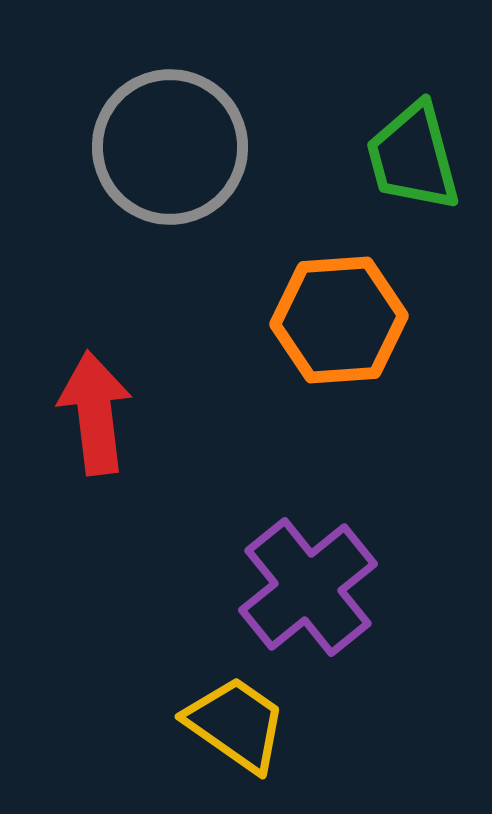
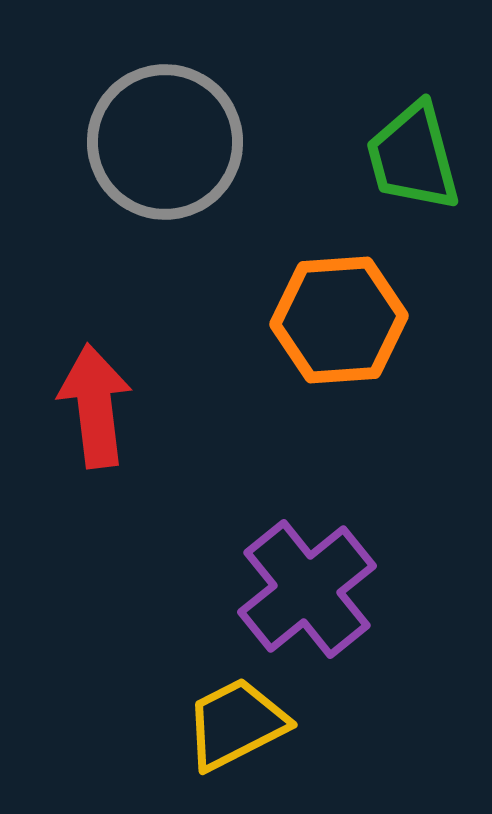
gray circle: moved 5 px left, 5 px up
red arrow: moved 7 px up
purple cross: moved 1 px left, 2 px down
yellow trapezoid: rotated 62 degrees counterclockwise
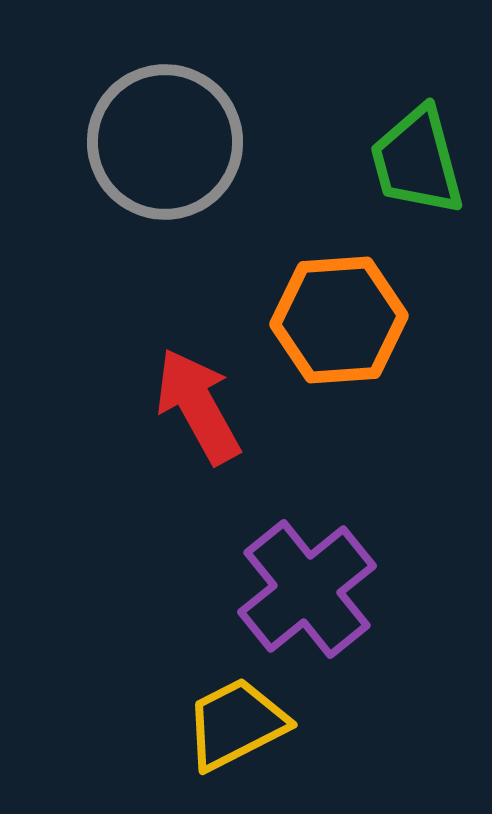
green trapezoid: moved 4 px right, 4 px down
red arrow: moved 103 px right; rotated 22 degrees counterclockwise
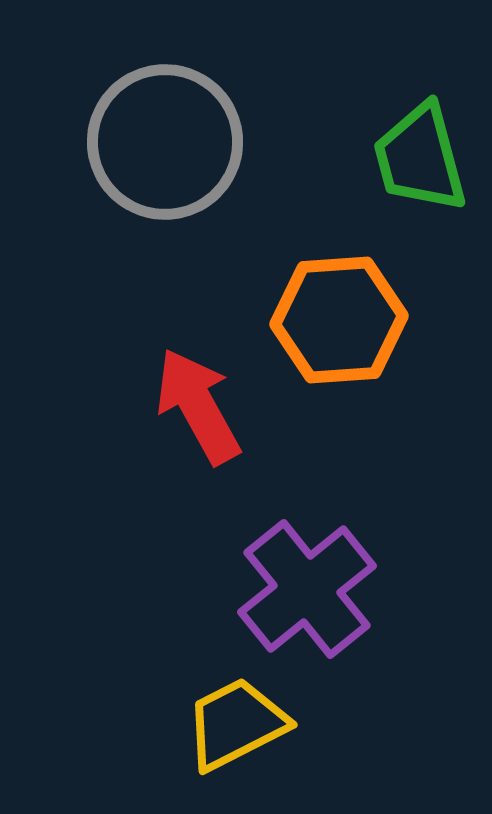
green trapezoid: moved 3 px right, 3 px up
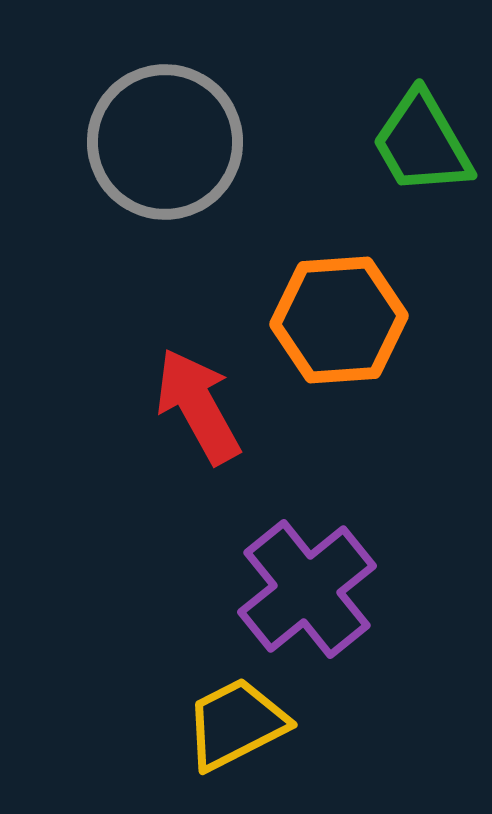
green trapezoid: moved 2 px right, 15 px up; rotated 15 degrees counterclockwise
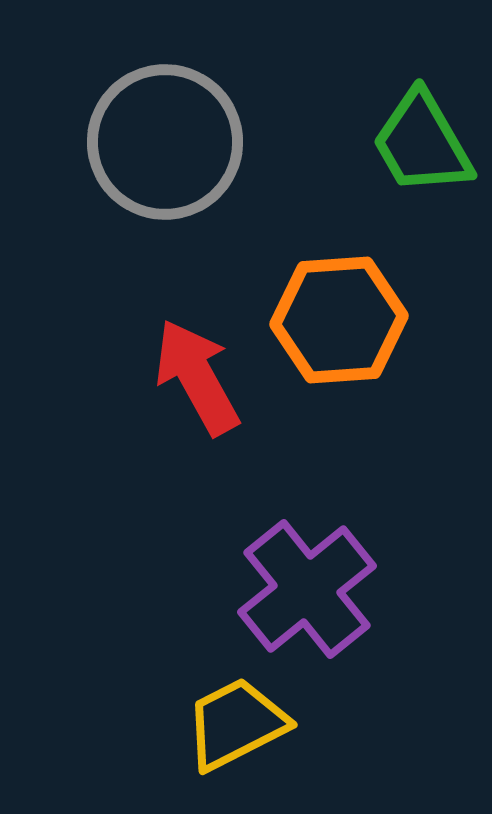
red arrow: moved 1 px left, 29 px up
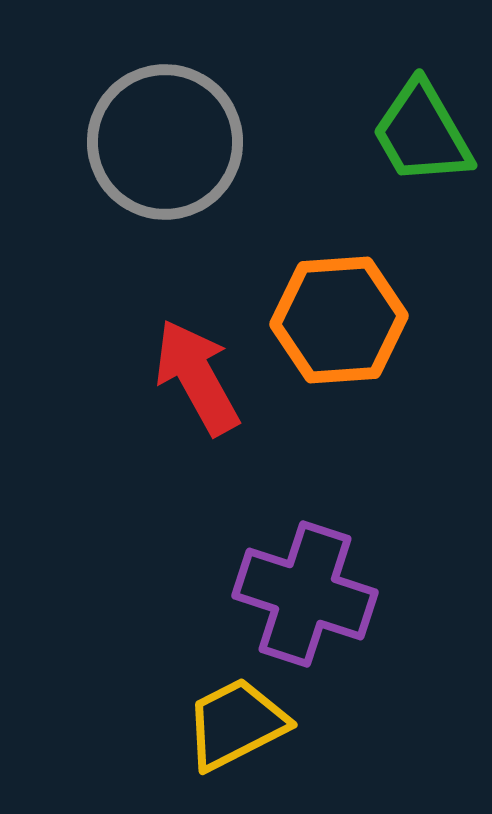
green trapezoid: moved 10 px up
purple cross: moved 2 px left, 5 px down; rotated 33 degrees counterclockwise
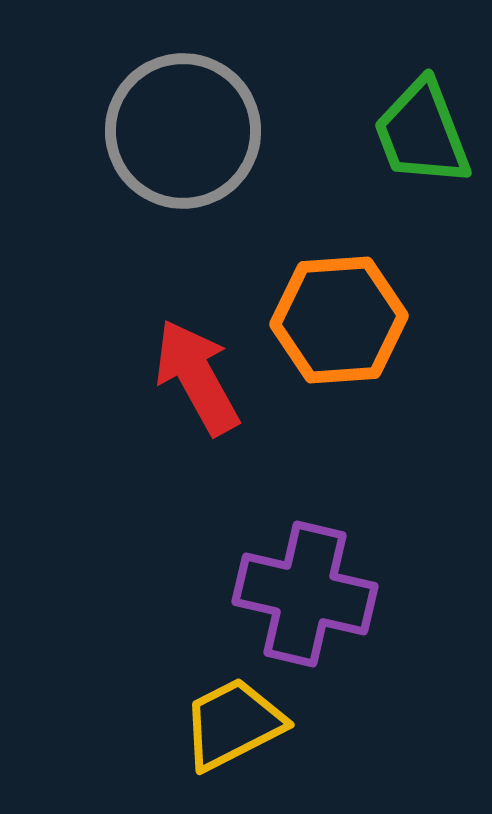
green trapezoid: rotated 9 degrees clockwise
gray circle: moved 18 px right, 11 px up
purple cross: rotated 5 degrees counterclockwise
yellow trapezoid: moved 3 px left
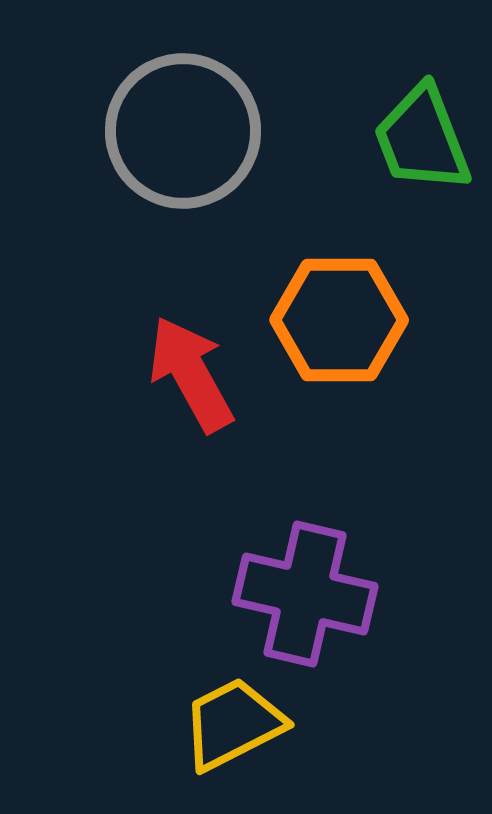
green trapezoid: moved 6 px down
orange hexagon: rotated 4 degrees clockwise
red arrow: moved 6 px left, 3 px up
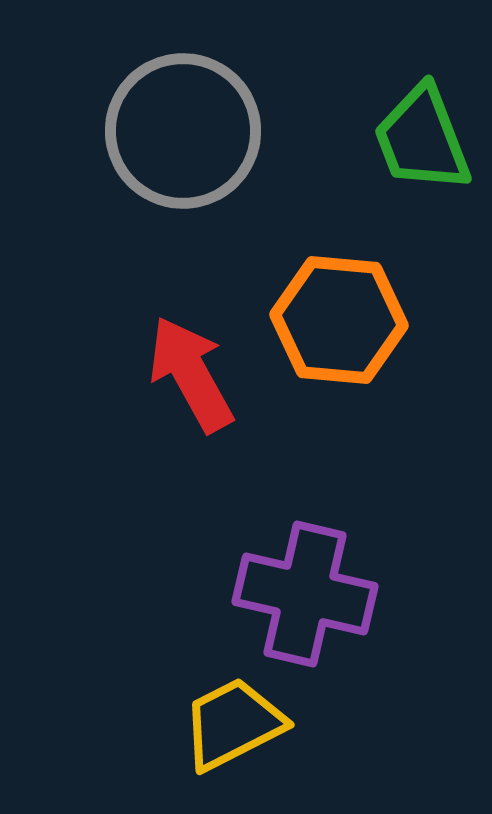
orange hexagon: rotated 5 degrees clockwise
